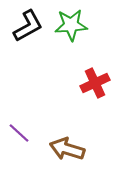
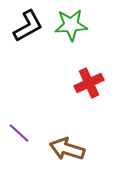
red cross: moved 6 px left
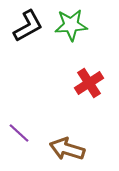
red cross: rotated 8 degrees counterclockwise
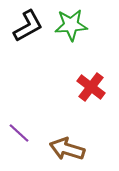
red cross: moved 2 px right, 4 px down; rotated 20 degrees counterclockwise
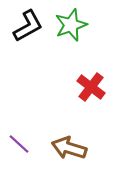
green star: rotated 16 degrees counterclockwise
purple line: moved 11 px down
brown arrow: moved 2 px right, 1 px up
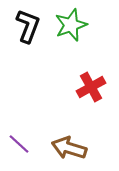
black L-shape: rotated 40 degrees counterclockwise
red cross: rotated 24 degrees clockwise
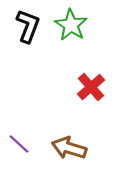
green star: rotated 20 degrees counterclockwise
red cross: rotated 12 degrees counterclockwise
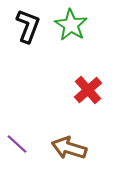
red cross: moved 3 px left, 3 px down
purple line: moved 2 px left
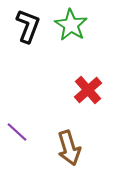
purple line: moved 12 px up
brown arrow: rotated 124 degrees counterclockwise
